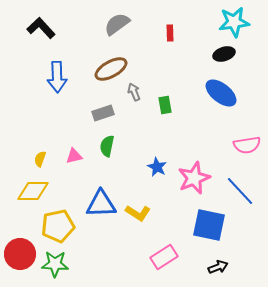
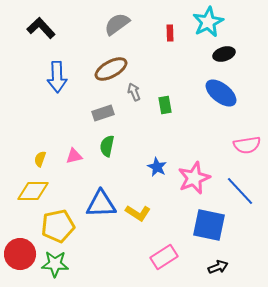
cyan star: moved 26 px left; rotated 20 degrees counterclockwise
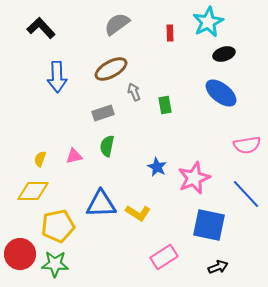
blue line: moved 6 px right, 3 px down
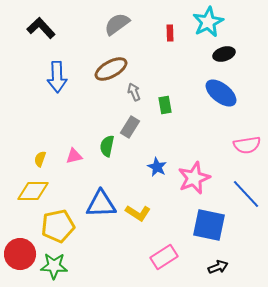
gray rectangle: moved 27 px right, 14 px down; rotated 40 degrees counterclockwise
green star: moved 1 px left, 2 px down
